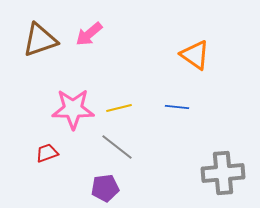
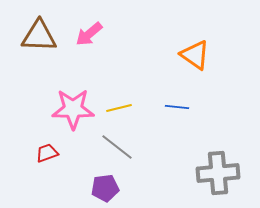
brown triangle: moved 1 px left, 4 px up; rotated 21 degrees clockwise
gray cross: moved 5 px left
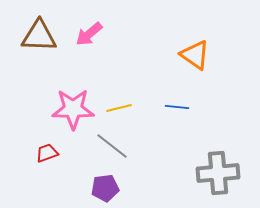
gray line: moved 5 px left, 1 px up
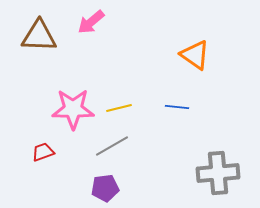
pink arrow: moved 2 px right, 12 px up
gray line: rotated 68 degrees counterclockwise
red trapezoid: moved 4 px left, 1 px up
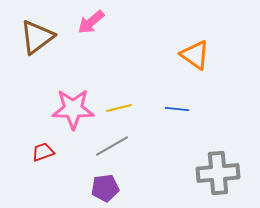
brown triangle: moved 2 px left, 1 px down; rotated 39 degrees counterclockwise
blue line: moved 2 px down
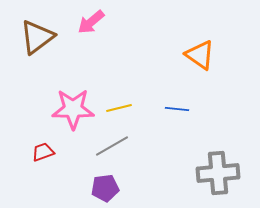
orange triangle: moved 5 px right
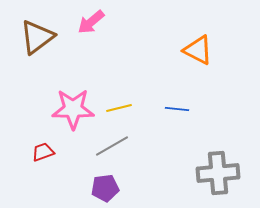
orange triangle: moved 2 px left, 5 px up; rotated 8 degrees counterclockwise
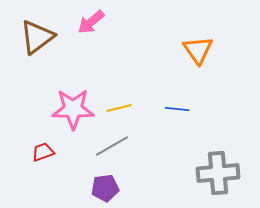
orange triangle: rotated 28 degrees clockwise
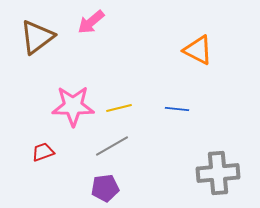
orange triangle: rotated 28 degrees counterclockwise
pink star: moved 3 px up
